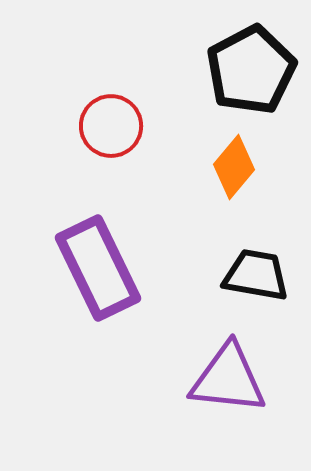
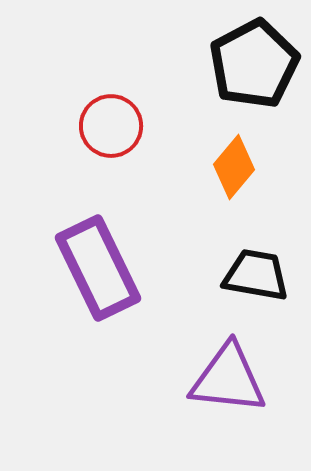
black pentagon: moved 3 px right, 6 px up
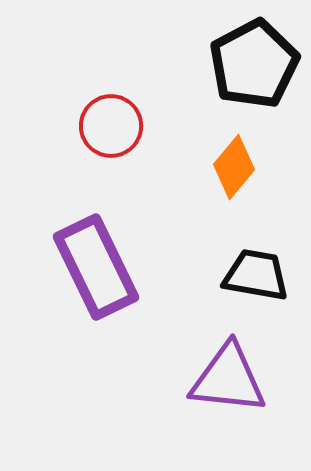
purple rectangle: moved 2 px left, 1 px up
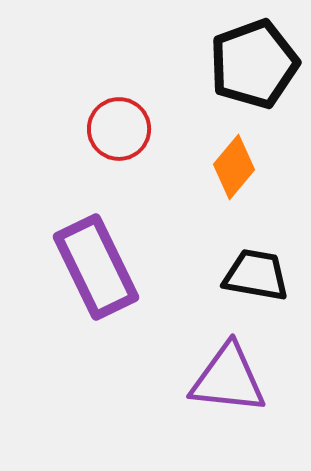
black pentagon: rotated 8 degrees clockwise
red circle: moved 8 px right, 3 px down
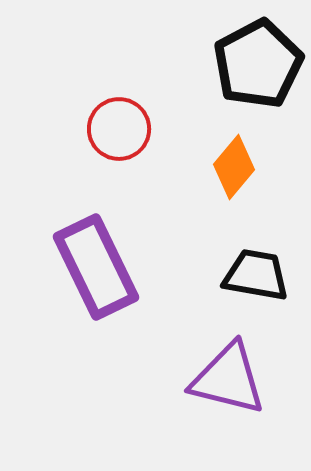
black pentagon: moved 4 px right; rotated 8 degrees counterclockwise
purple triangle: rotated 8 degrees clockwise
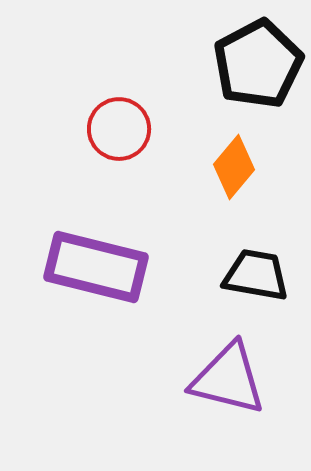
purple rectangle: rotated 50 degrees counterclockwise
